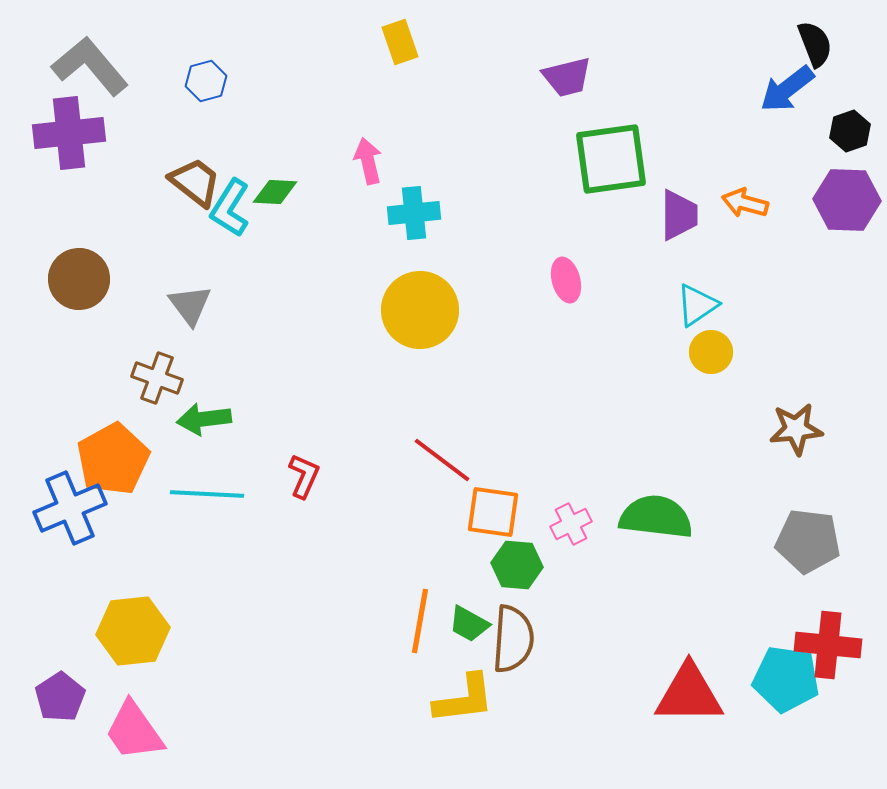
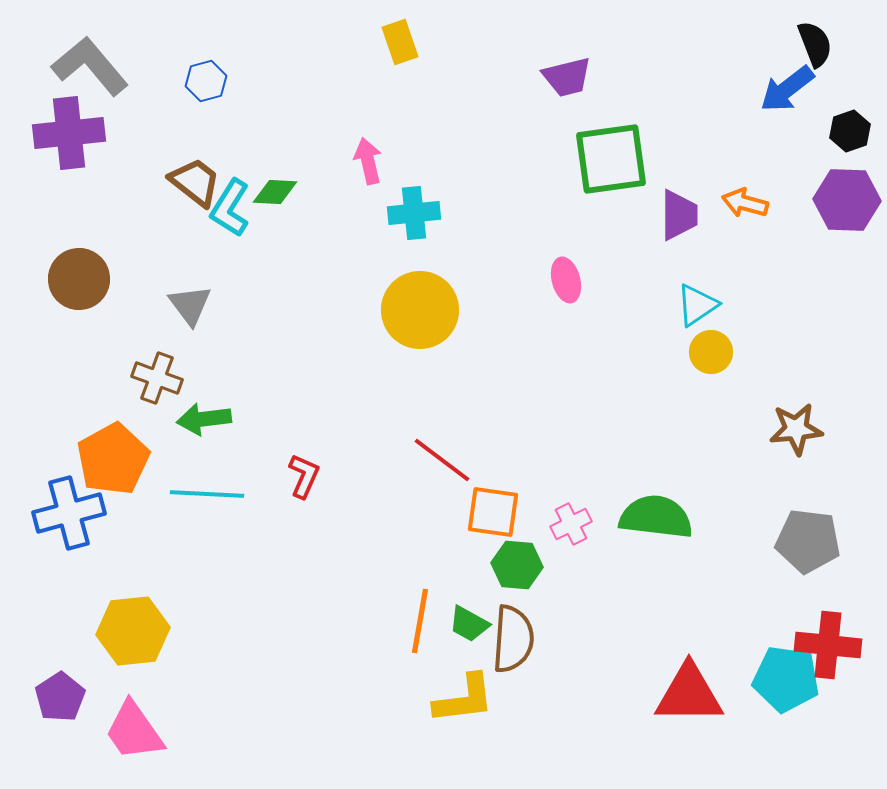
blue cross at (70, 508): moved 1 px left, 5 px down; rotated 8 degrees clockwise
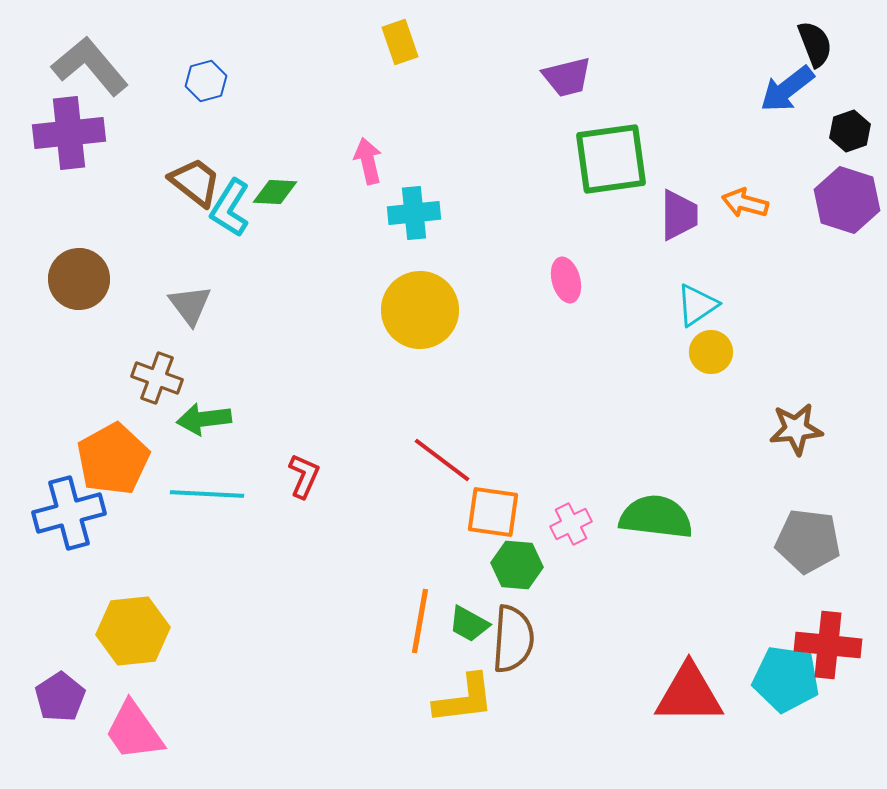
purple hexagon at (847, 200): rotated 16 degrees clockwise
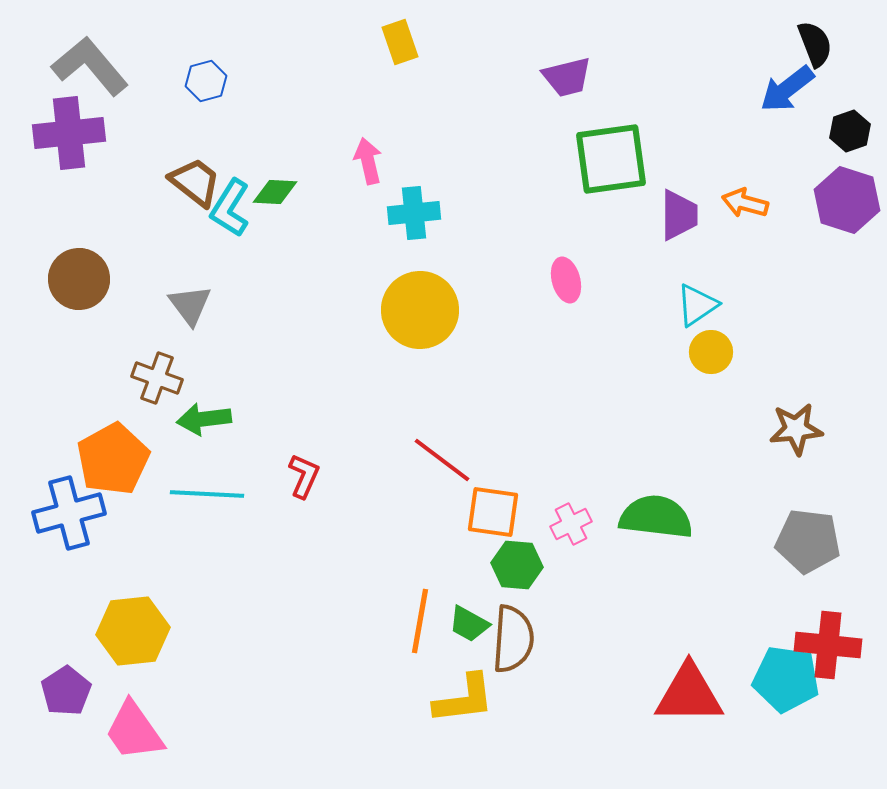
purple pentagon at (60, 697): moved 6 px right, 6 px up
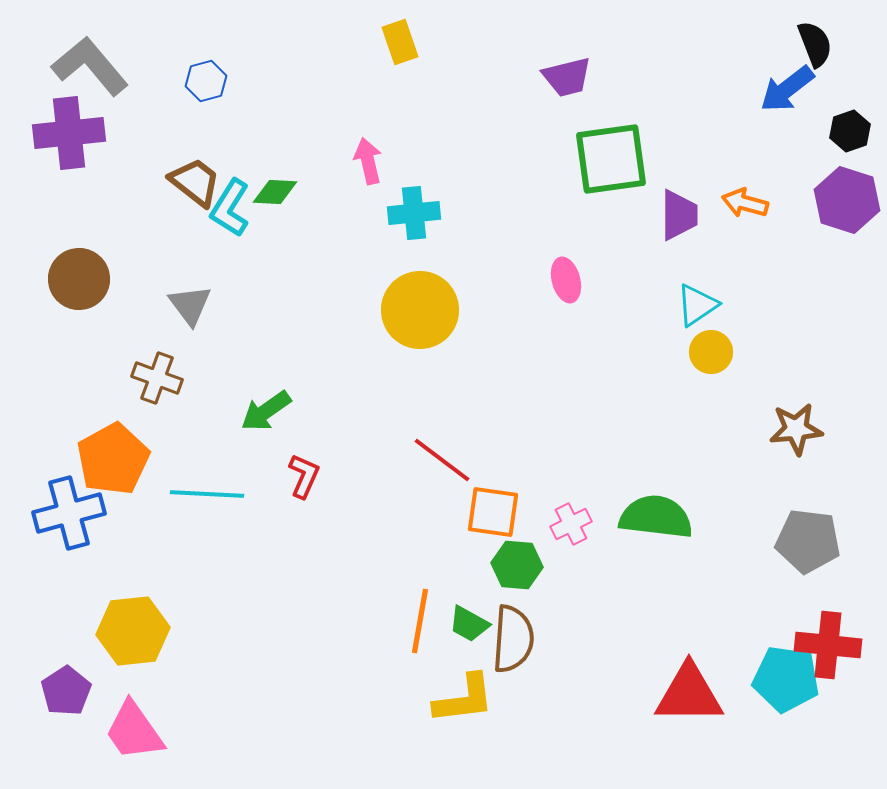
green arrow at (204, 419): moved 62 px right, 8 px up; rotated 28 degrees counterclockwise
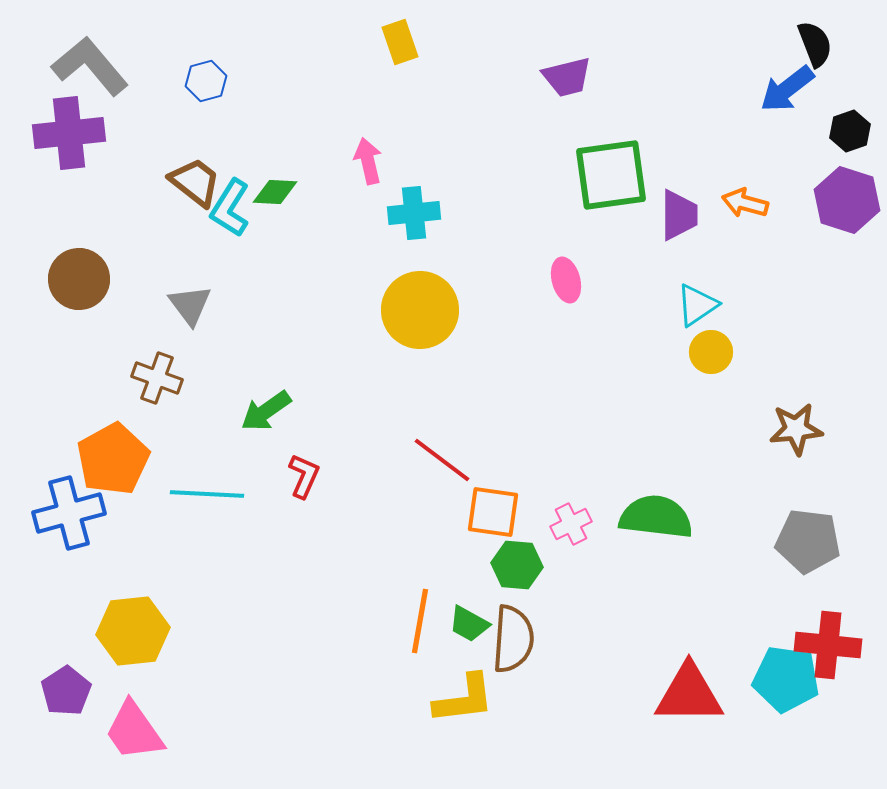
green square at (611, 159): moved 16 px down
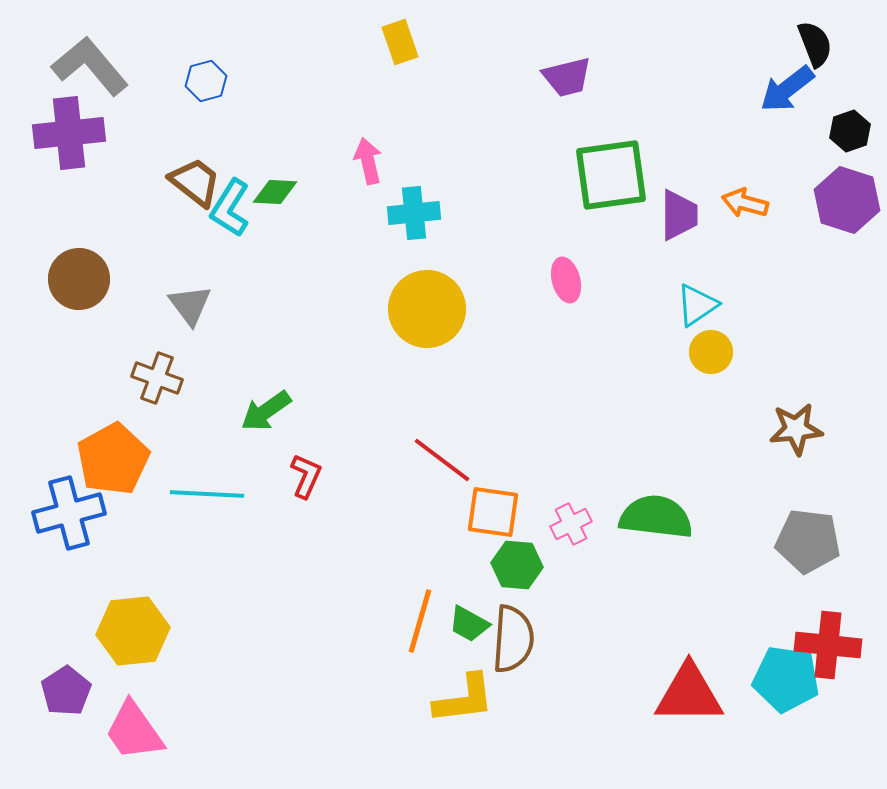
yellow circle at (420, 310): moved 7 px right, 1 px up
red L-shape at (304, 476): moved 2 px right
orange line at (420, 621): rotated 6 degrees clockwise
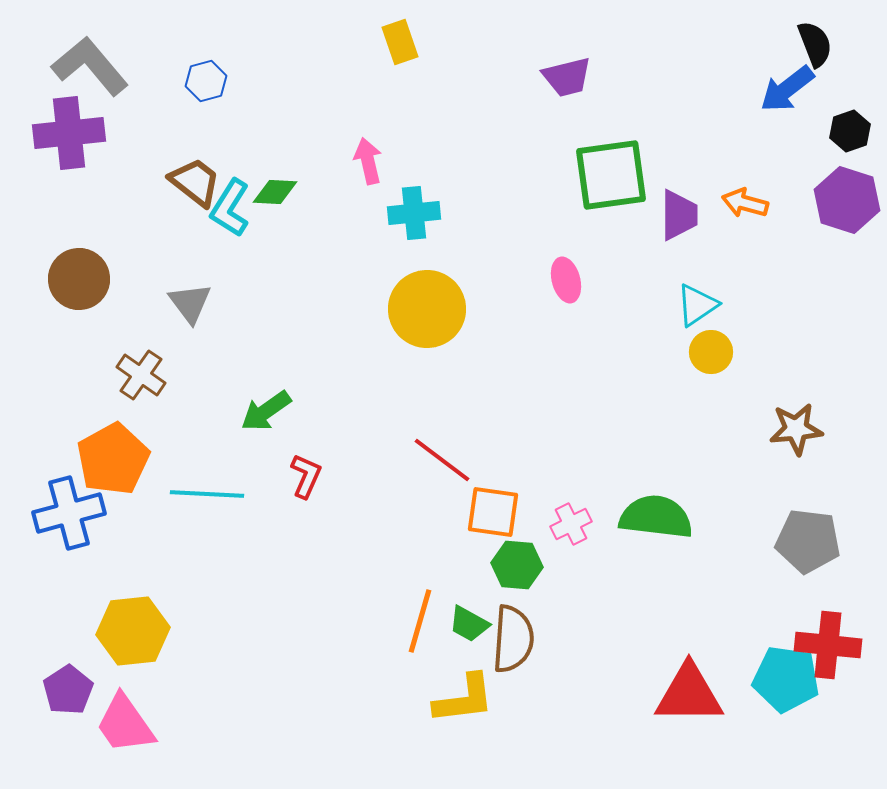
gray triangle at (190, 305): moved 2 px up
brown cross at (157, 378): moved 16 px left, 3 px up; rotated 15 degrees clockwise
purple pentagon at (66, 691): moved 2 px right, 1 px up
pink trapezoid at (134, 731): moved 9 px left, 7 px up
